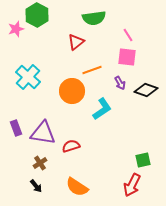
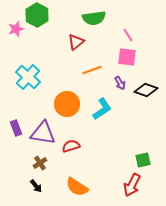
orange circle: moved 5 px left, 13 px down
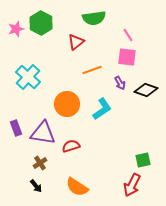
green hexagon: moved 4 px right, 8 px down
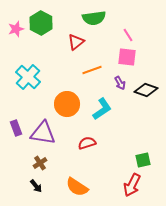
red semicircle: moved 16 px right, 3 px up
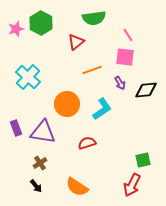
pink square: moved 2 px left
black diamond: rotated 25 degrees counterclockwise
purple triangle: moved 1 px up
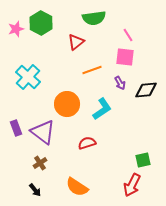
purple triangle: rotated 28 degrees clockwise
black arrow: moved 1 px left, 4 px down
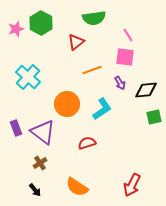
green square: moved 11 px right, 43 px up
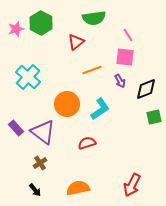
purple arrow: moved 2 px up
black diamond: moved 1 px up; rotated 15 degrees counterclockwise
cyan L-shape: moved 2 px left
purple rectangle: rotated 21 degrees counterclockwise
orange semicircle: moved 1 px right, 1 px down; rotated 135 degrees clockwise
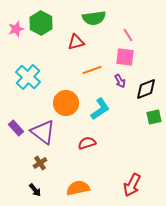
red triangle: rotated 24 degrees clockwise
orange circle: moved 1 px left, 1 px up
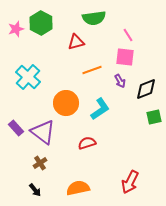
red arrow: moved 2 px left, 3 px up
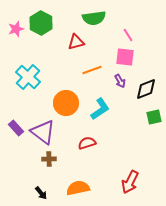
brown cross: moved 9 px right, 4 px up; rotated 32 degrees clockwise
black arrow: moved 6 px right, 3 px down
